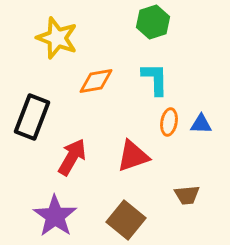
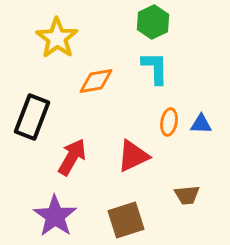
green hexagon: rotated 8 degrees counterclockwise
yellow star: rotated 15 degrees clockwise
cyan L-shape: moved 11 px up
red triangle: rotated 6 degrees counterclockwise
brown square: rotated 33 degrees clockwise
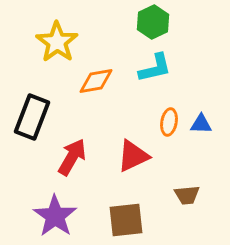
yellow star: moved 4 px down
cyan L-shape: rotated 78 degrees clockwise
brown square: rotated 12 degrees clockwise
